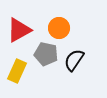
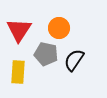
red triangle: rotated 28 degrees counterclockwise
yellow rectangle: moved 1 px right, 1 px down; rotated 20 degrees counterclockwise
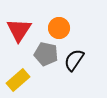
yellow rectangle: moved 8 px down; rotated 45 degrees clockwise
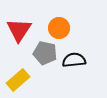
gray pentagon: moved 1 px left, 1 px up
black semicircle: rotated 50 degrees clockwise
